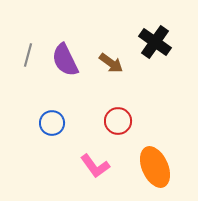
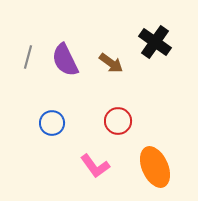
gray line: moved 2 px down
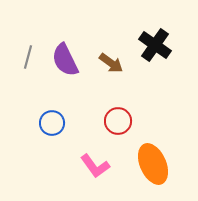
black cross: moved 3 px down
orange ellipse: moved 2 px left, 3 px up
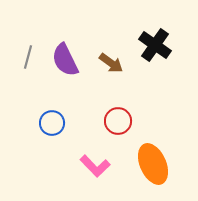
pink L-shape: rotated 8 degrees counterclockwise
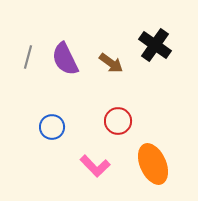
purple semicircle: moved 1 px up
blue circle: moved 4 px down
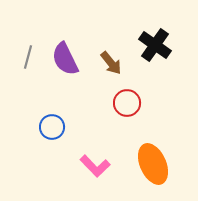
brown arrow: rotated 15 degrees clockwise
red circle: moved 9 px right, 18 px up
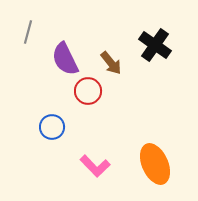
gray line: moved 25 px up
red circle: moved 39 px left, 12 px up
orange ellipse: moved 2 px right
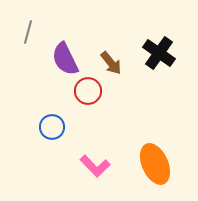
black cross: moved 4 px right, 8 px down
